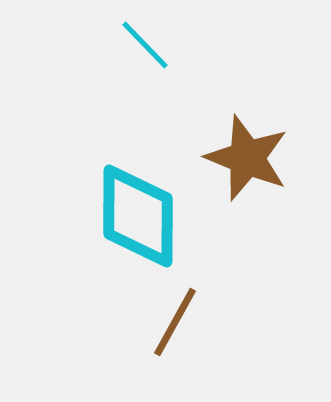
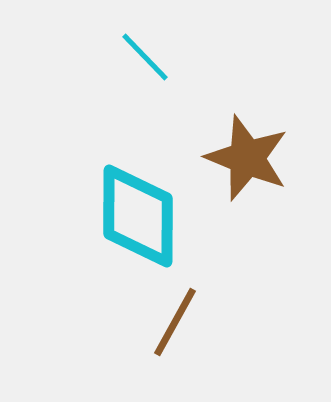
cyan line: moved 12 px down
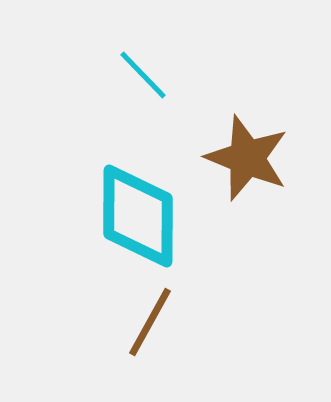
cyan line: moved 2 px left, 18 px down
brown line: moved 25 px left
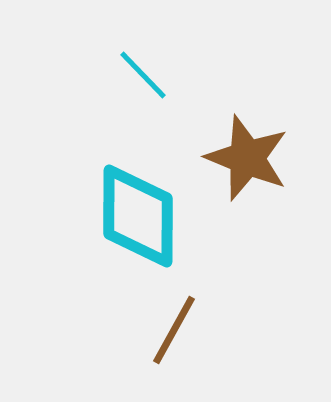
brown line: moved 24 px right, 8 px down
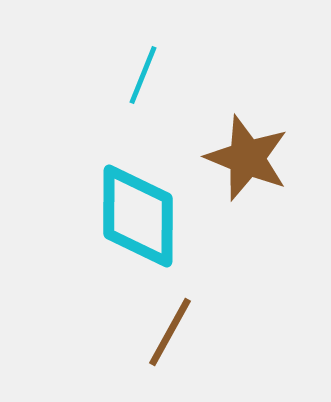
cyan line: rotated 66 degrees clockwise
brown line: moved 4 px left, 2 px down
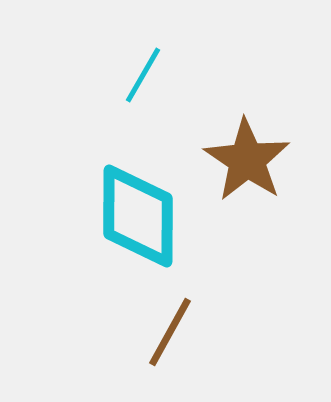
cyan line: rotated 8 degrees clockwise
brown star: moved 2 px down; rotated 12 degrees clockwise
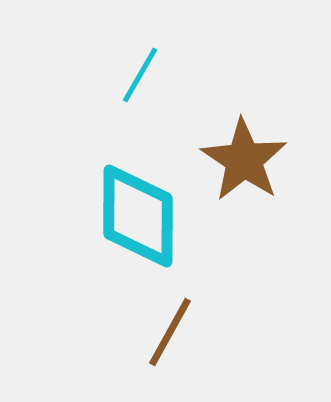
cyan line: moved 3 px left
brown star: moved 3 px left
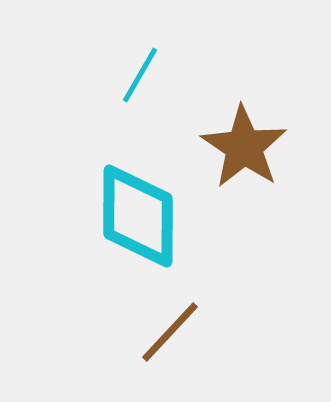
brown star: moved 13 px up
brown line: rotated 14 degrees clockwise
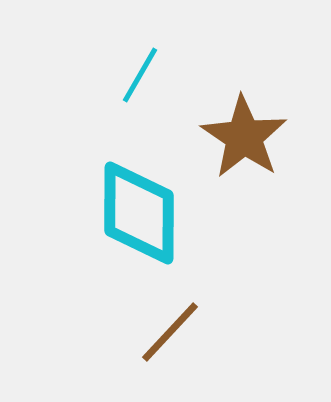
brown star: moved 10 px up
cyan diamond: moved 1 px right, 3 px up
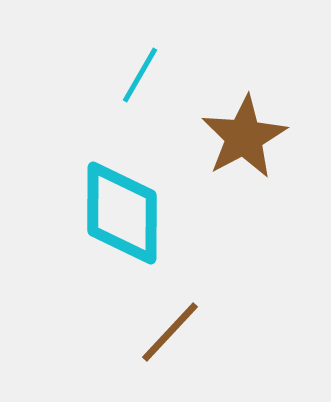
brown star: rotated 10 degrees clockwise
cyan diamond: moved 17 px left
